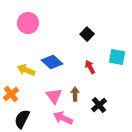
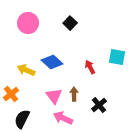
black square: moved 17 px left, 11 px up
brown arrow: moved 1 px left
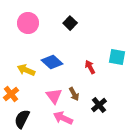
brown arrow: rotated 152 degrees clockwise
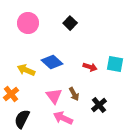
cyan square: moved 2 px left, 7 px down
red arrow: rotated 136 degrees clockwise
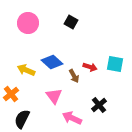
black square: moved 1 px right, 1 px up; rotated 16 degrees counterclockwise
brown arrow: moved 18 px up
pink arrow: moved 9 px right
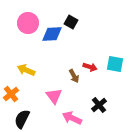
blue diamond: moved 28 px up; rotated 45 degrees counterclockwise
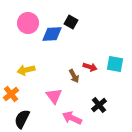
yellow arrow: rotated 36 degrees counterclockwise
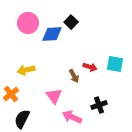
black square: rotated 16 degrees clockwise
black cross: rotated 21 degrees clockwise
pink arrow: moved 1 px up
